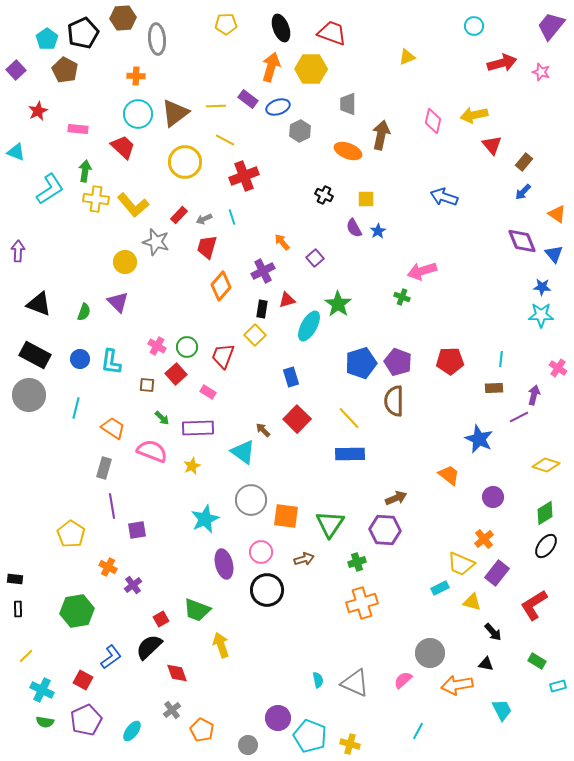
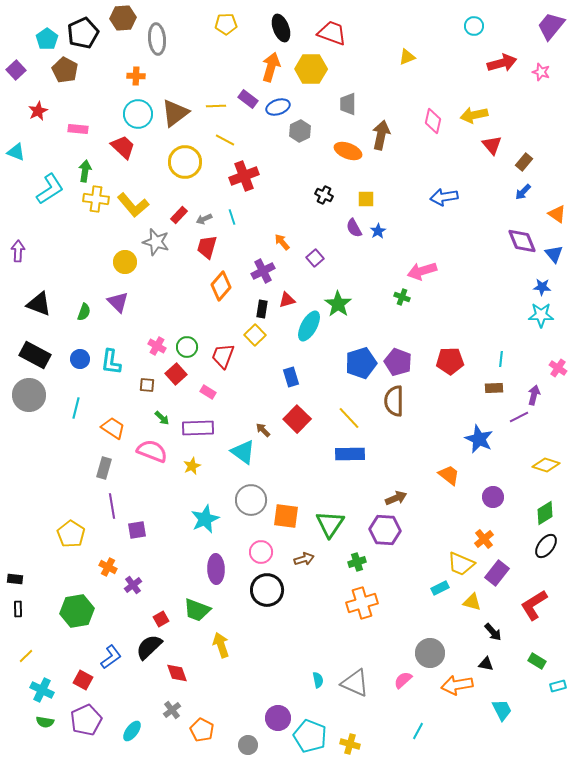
blue arrow at (444, 197): rotated 28 degrees counterclockwise
purple ellipse at (224, 564): moved 8 px left, 5 px down; rotated 12 degrees clockwise
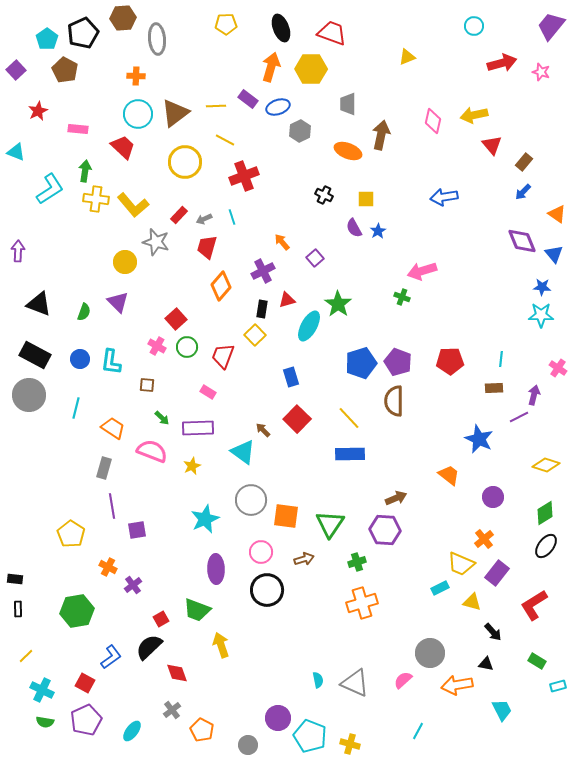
red square at (176, 374): moved 55 px up
red square at (83, 680): moved 2 px right, 3 px down
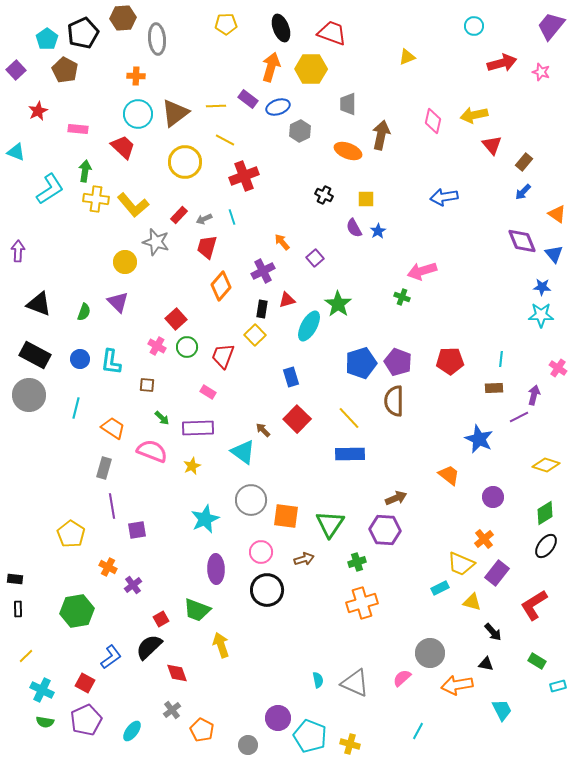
pink semicircle at (403, 680): moved 1 px left, 2 px up
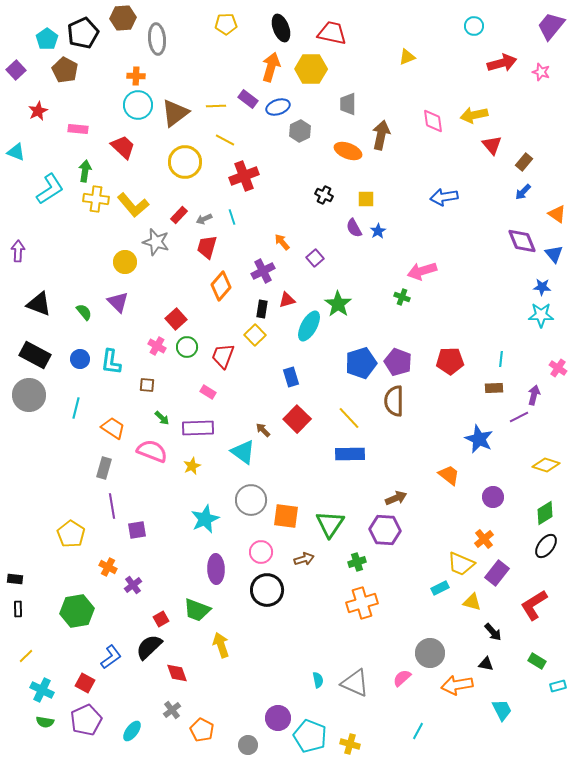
red trapezoid at (332, 33): rotated 8 degrees counterclockwise
cyan circle at (138, 114): moved 9 px up
pink diamond at (433, 121): rotated 20 degrees counterclockwise
green semicircle at (84, 312): rotated 60 degrees counterclockwise
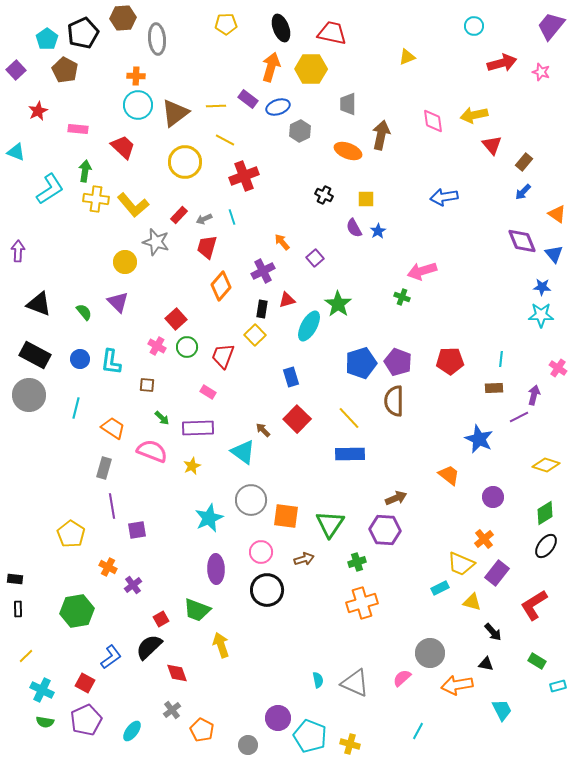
cyan star at (205, 519): moved 4 px right, 1 px up
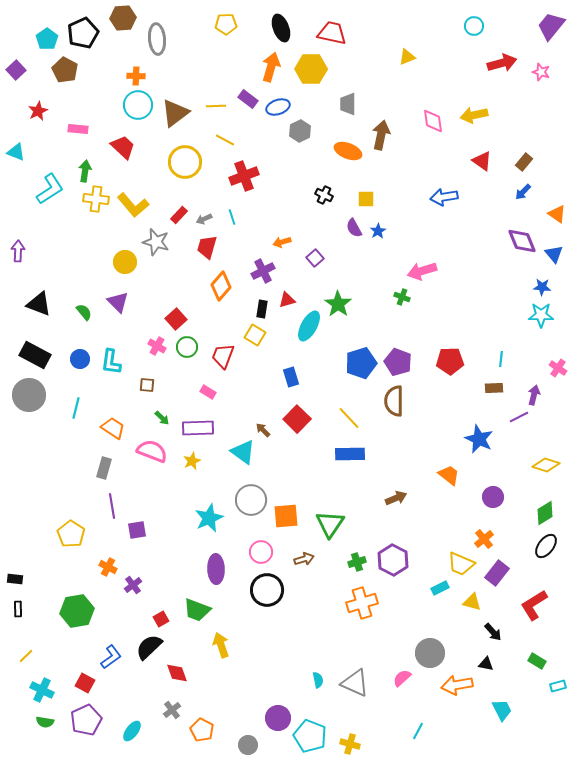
red triangle at (492, 145): moved 10 px left, 16 px down; rotated 15 degrees counterclockwise
orange arrow at (282, 242): rotated 66 degrees counterclockwise
yellow square at (255, 335): rotated 15 degrees counterclockwise
yellow star at (192, 466): moved 5 px up
orange square at (286, 516): rotated 12 degrees counterclockwise
purple hexagon at (385, 530): moved 8 px right, 30 px down; rotated 24 degrees clockwise
